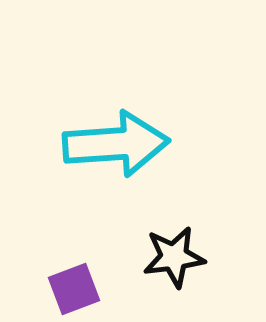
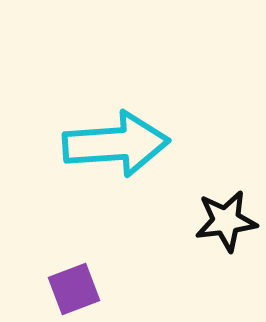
black star: moved 52 px right, 36 px up
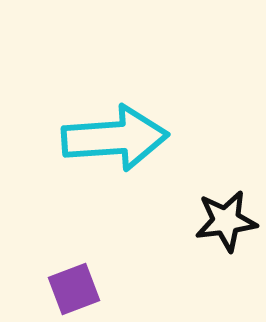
cyan arrow: moved 1 px left, 6 px up
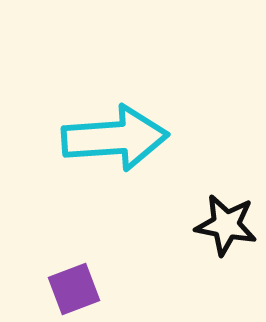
black star: moved 4 px down; rotated 18 degrees clockwise
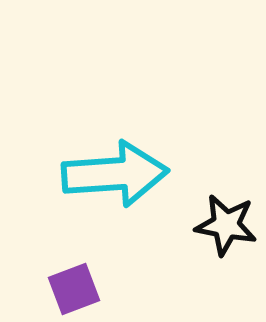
cyan arrow: moved 36 px down
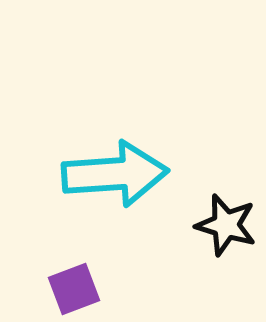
black star: rotated 6 degrees clockwise
